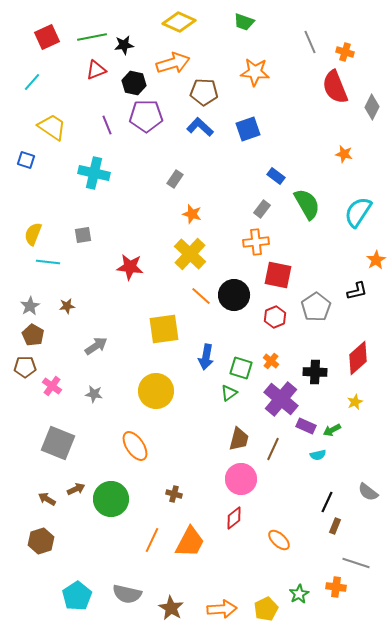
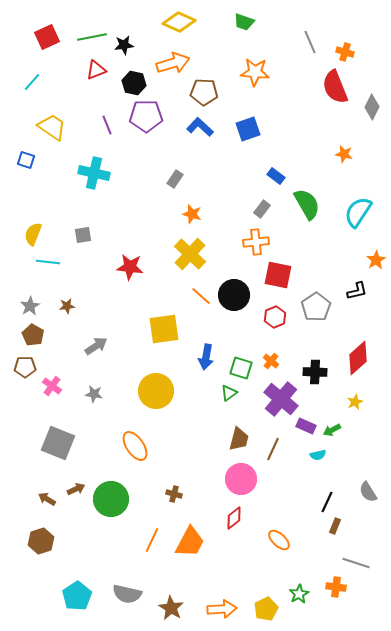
gray semicircle at (368, 492): rotated 20 degrees clockwise
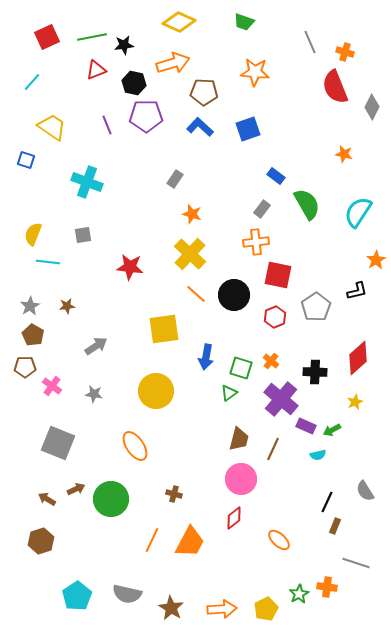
cyan cross at (94, 173): moved 7 px left, 9 px down; rotated 8 degrees clockwise
orange line at (201, 296): moved 5 px left, 2 px up
gray semicircle at (368, 492): moved 3 px left, 1 px up
orange cross at (336, 587): moved 9 px left
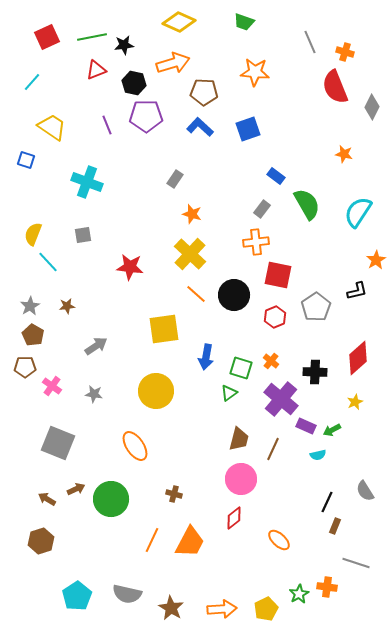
cyan line at (48, 262): rotated 40 degrees clockwise
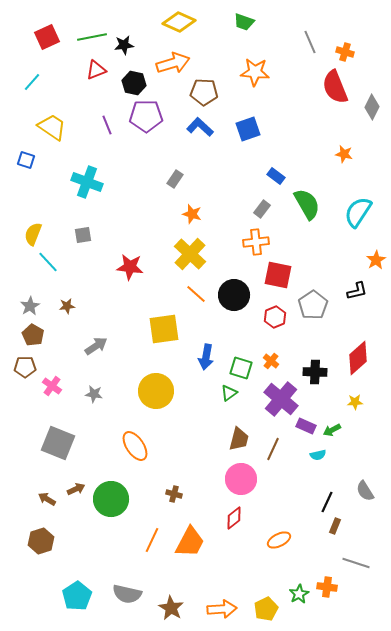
gray pentagon at (316, 307): moved 3 px left, 2 px up
yellow star at (355, 402): rotated 21 degrees clockwise
orange ellipse at (279, 540): rotated 70 degrees counterclockwise
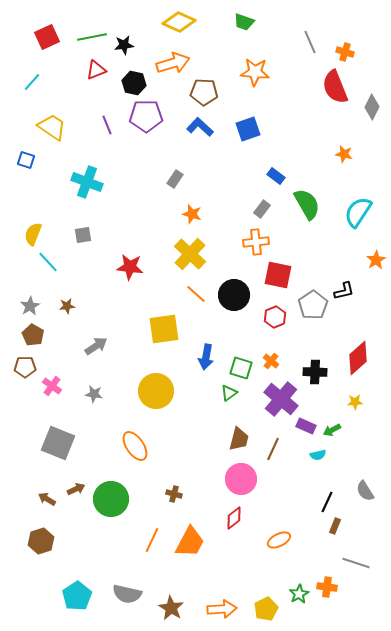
black L-shape at (357, 291): moved 13 px left
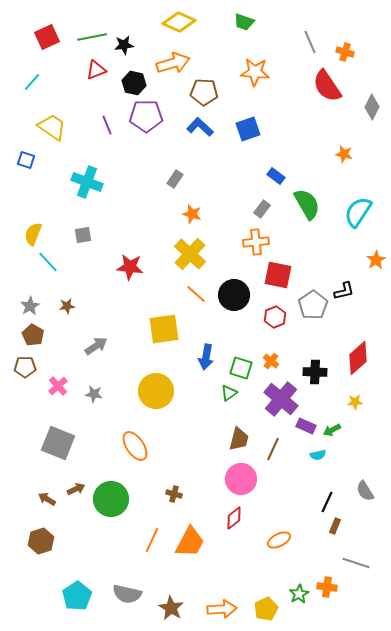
red semicircle at (335, 87): moved 8 px left, 1 px up; rotated 12 degrees counterclockwise
pink cross at (52, 386): moved 6 px right; rotated 12 degrees clockwise
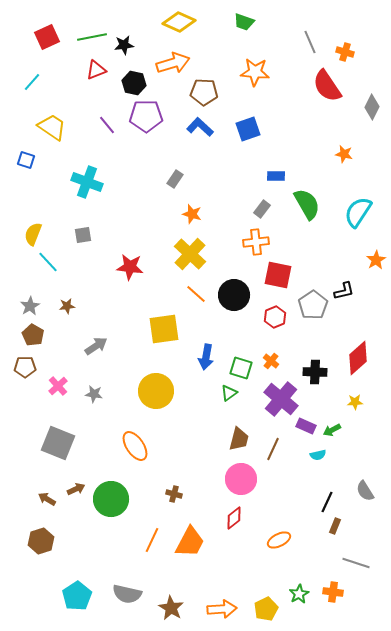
purple line at (107, 125): rotated 18 degrees counterclockwise
blue rectangle at (276, 176): rotated 36 degrees counterclockwise
orange cross at (327, 587): moved 6 px right, 5 px down
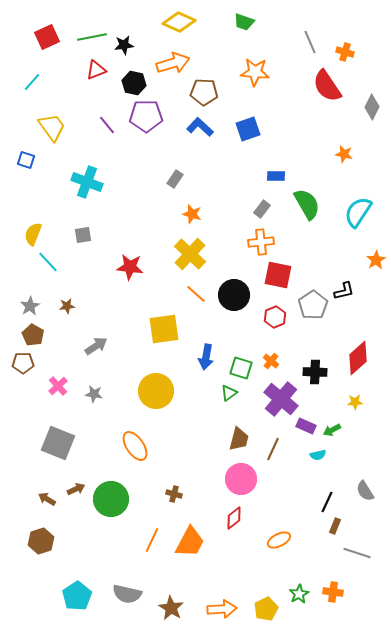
yellow trapezoid at (52, 127): rotated 20 degrees clockwise
orange cross at (256, 242): moved 5 px right
brown pentagon at (25, 367): moved 2 px left, 4 px up
gray line at (356, 563): moved 1 px right, 10 px up
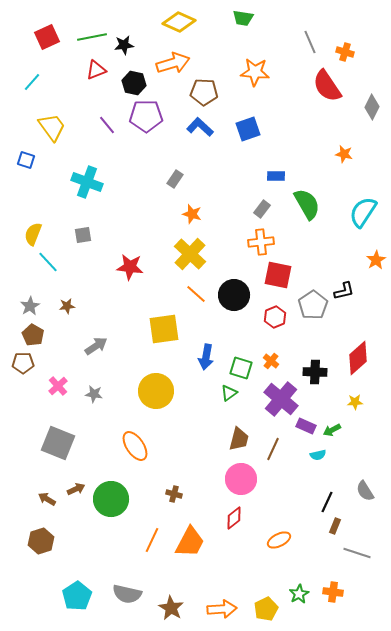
green trapezoid at (244, 22): moved 1 px left, 4 px up; rotated 10 degrees counterclockwise
cyan semicircle at (358, 212): moved 5 px right
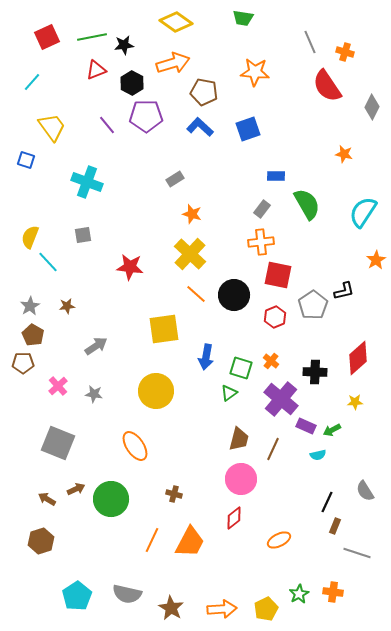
yellow diamond at (179, 22): moved 3 px left; rotated 12 degrees clockwise
black hexagon at (134, 83): moved 2 px left; rotated 15 degrees clockwise
brown pentagon at (204, 92): rotated 8 degrees clockwise
gray rectangle at (175, 179): rotated 24 degrees clockwise
yellow semicircle at (33, 234): moved 3 px left, 3 px down
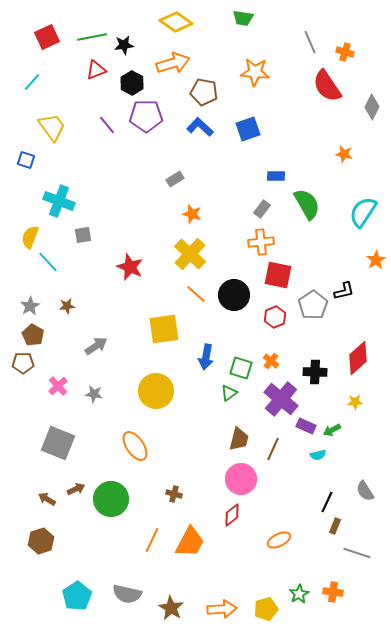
cyan cross at (87, 182): moved 28 px left, 19 px down
red star at (130, 267): rotated 16 degrees clockwise
red diamond at (234, 518): moved 2 px left, 3 px up
yellow pentagon at (266, 609): rotated 10 degrees clockwise
